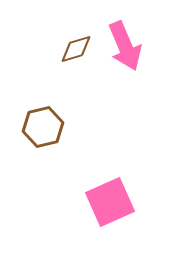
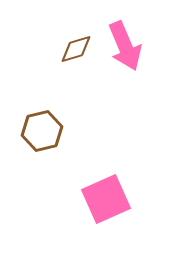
brown hexagon: moved 1 px left, 4 px down
pink square: moved 4 px left, 3 px up
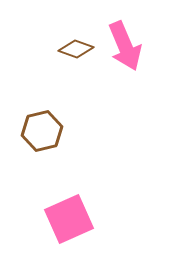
brown diamond: rotated 36 degrees clockwise
pink square: moved 37 px left, 20 px down
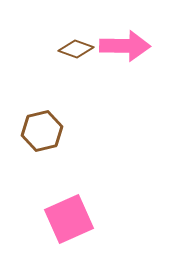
pink arrow: rotated 66 degrees counterclockwise
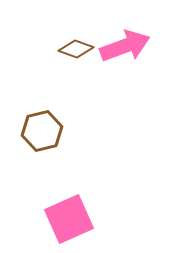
pink arrow: rotated 21 degrees counterclockwise
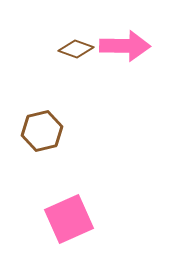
pink arrow: rotated 21 degrees clockwise
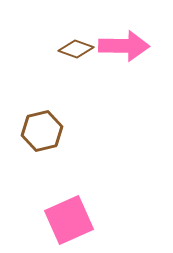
pink arrow: moved 1 px left
pink square: moved 1 px down
